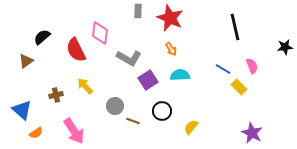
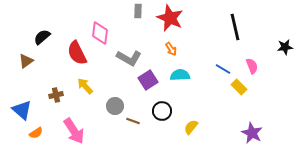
red semicircle: moved 1 px right, 3 px down
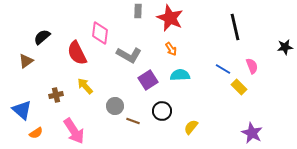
gray L-shape: moved 3 px up
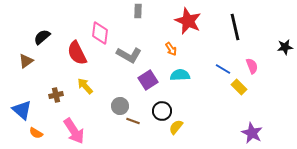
red star: moved 18 px right, 3 px down
gray circle: moved 5 px right
yellow semicircle: moved 15 px left
orange semicircle: rotated 64 degrees clockwise
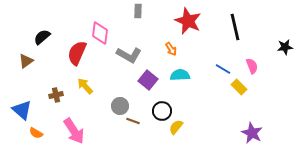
red semicircle: rotated 50 degrees clockwise
purple square: rotated 18 degrees counterclockwise
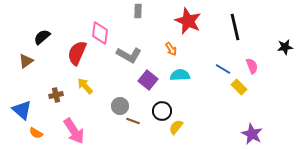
purple star: moved 1 px down
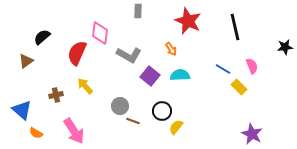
purple square: moved 2 px right, 4 px up
